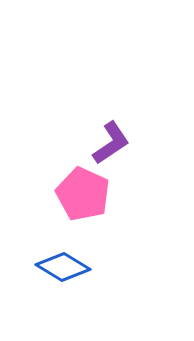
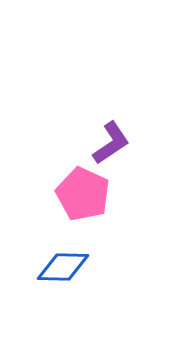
blue diamond: rotated 30 degrees counterclockwise
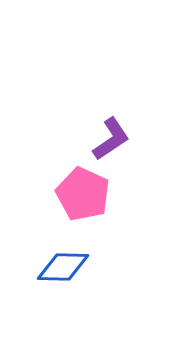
purple L-shape: moved 4 px up
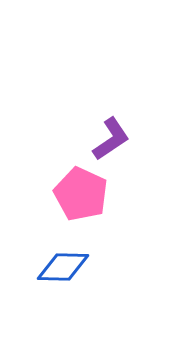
pink pentagon: moved 2 px left
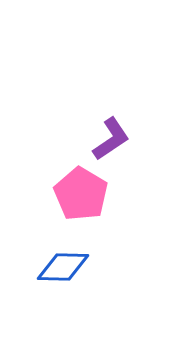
pink pentagon: rotated 6 degrees clockwise
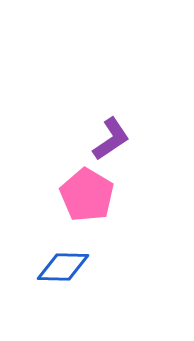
pink pentagon: moved 6 px right, 1 px down
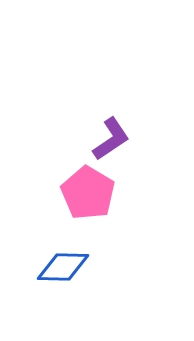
pink pentagon: moved 1 px right, 2 px up
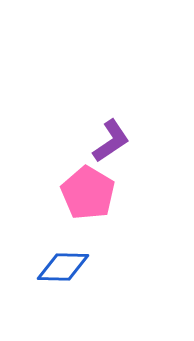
purple L-shape: moved 2 px down
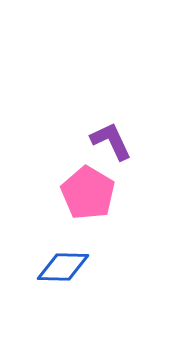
purple L-shape: rotated 81 degrees counterclockwise
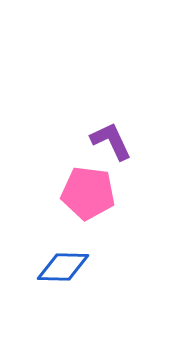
pink pentagon: rotated 24 degrees counterclockwise
